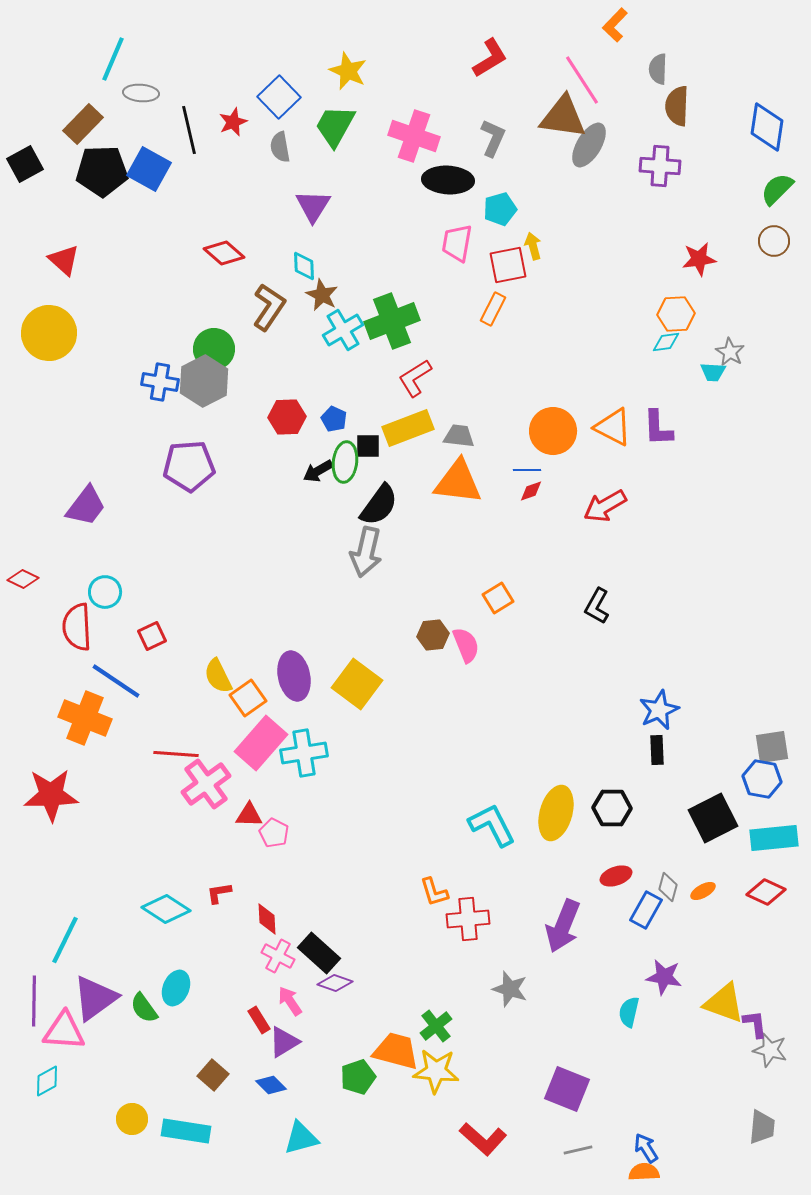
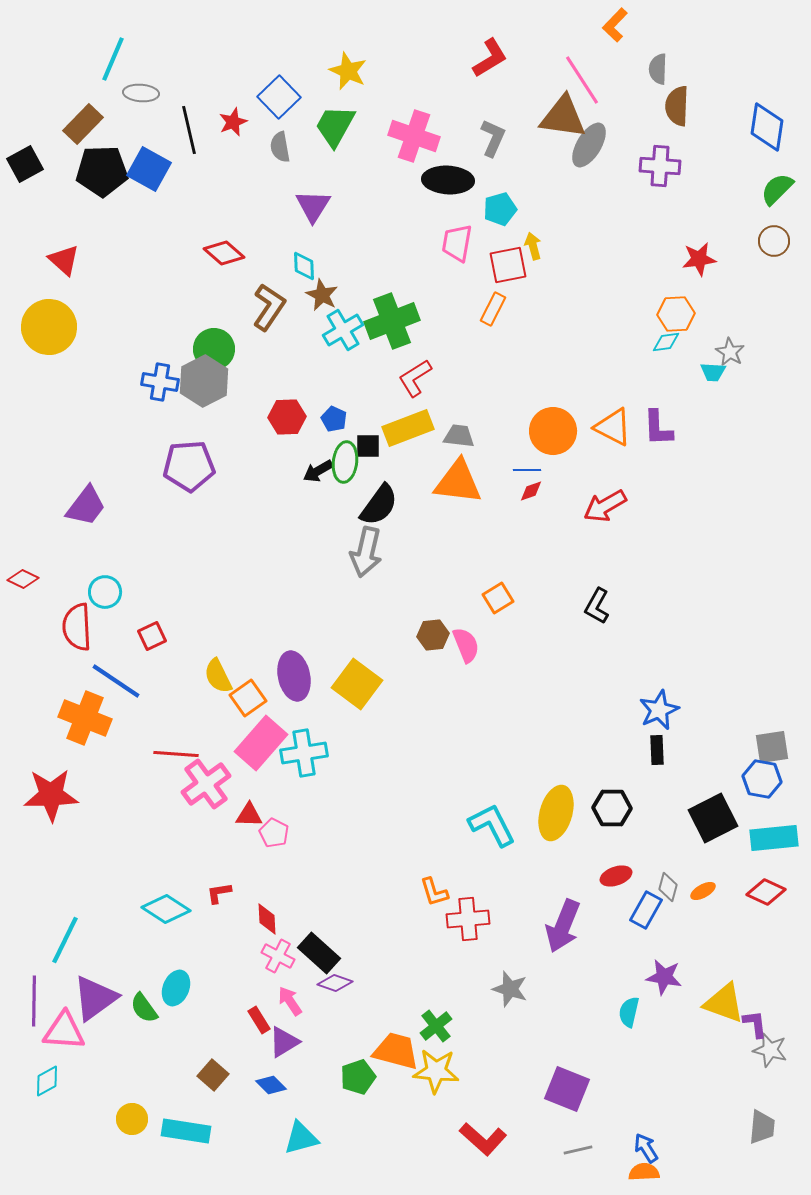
yellow circle at (49, 333): moved 6 px up
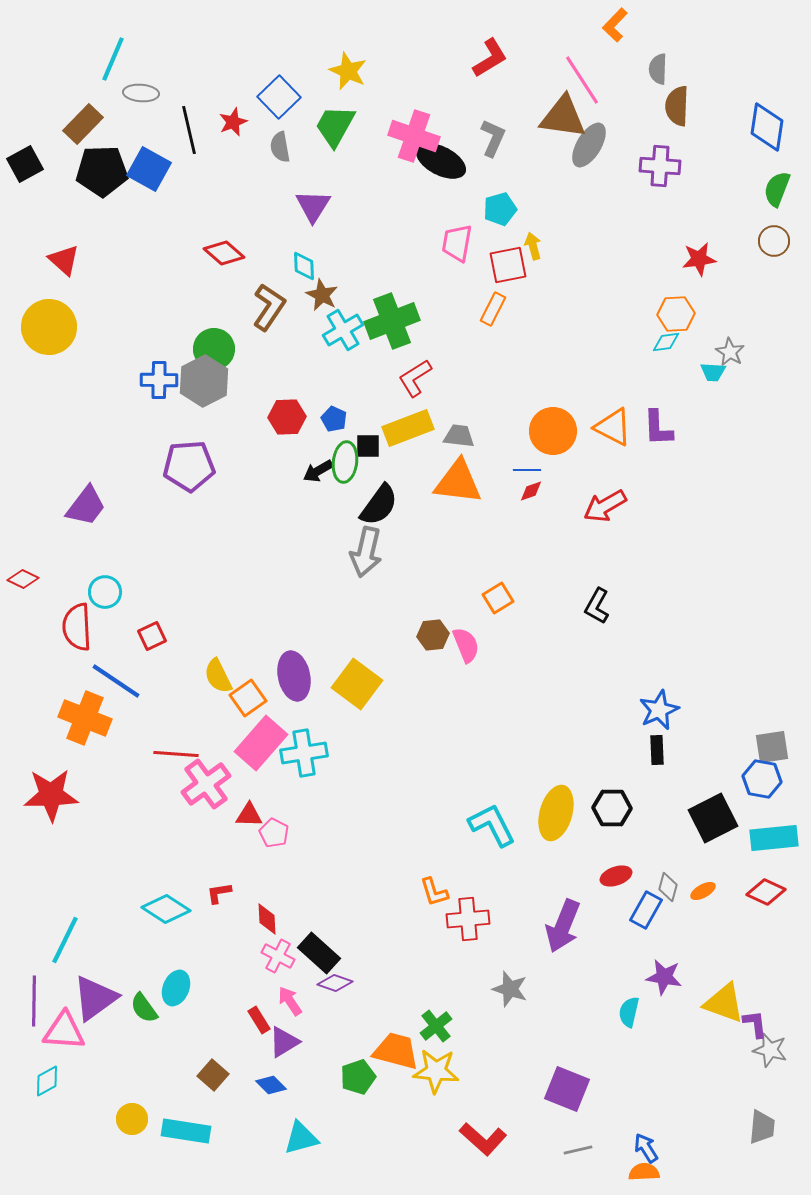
black ellipse at (448, 180): moved 7 px left, 19 px up; rotated 24 degrees clockwise
green semicircle at (777, 189): rotated 24 degrees counterclockwise
blue cross at (160, 382): moved 1 px left, 2 px up; rotated 9 degrees counterclockwise
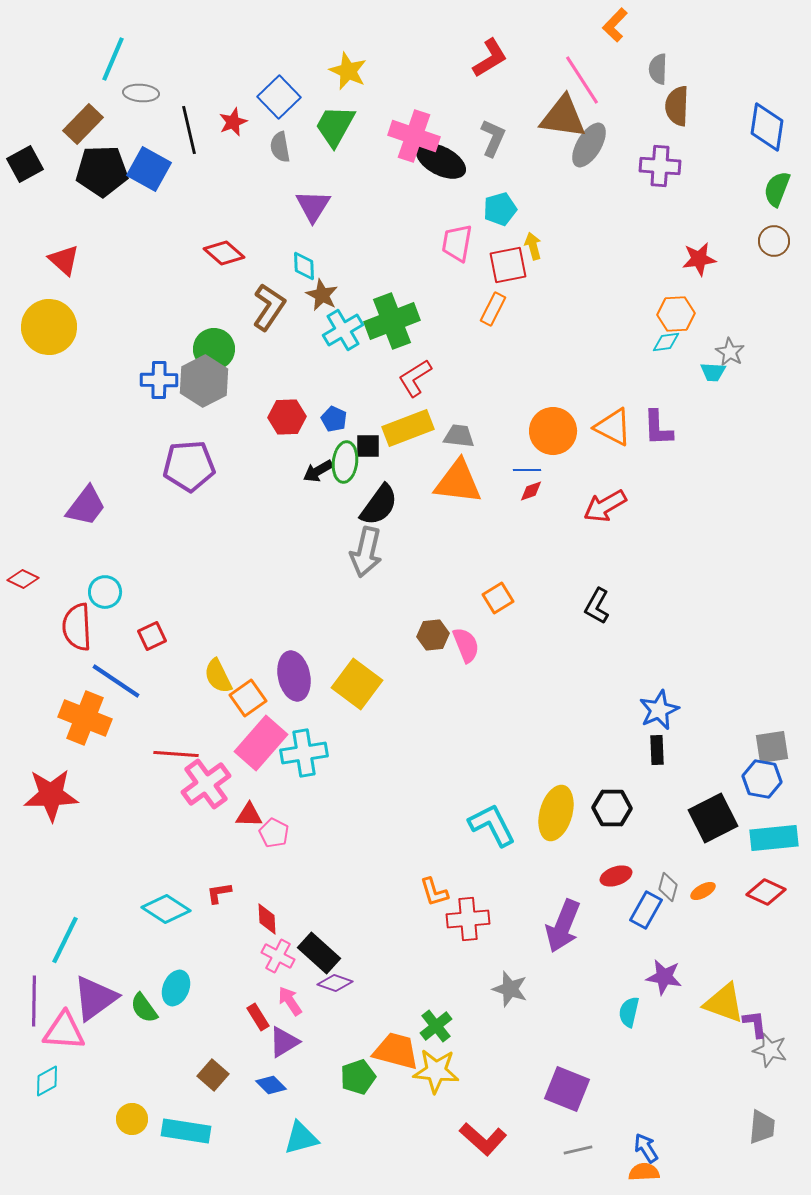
red rectangle at (259, 1020): moved 1 px left, 3 px up
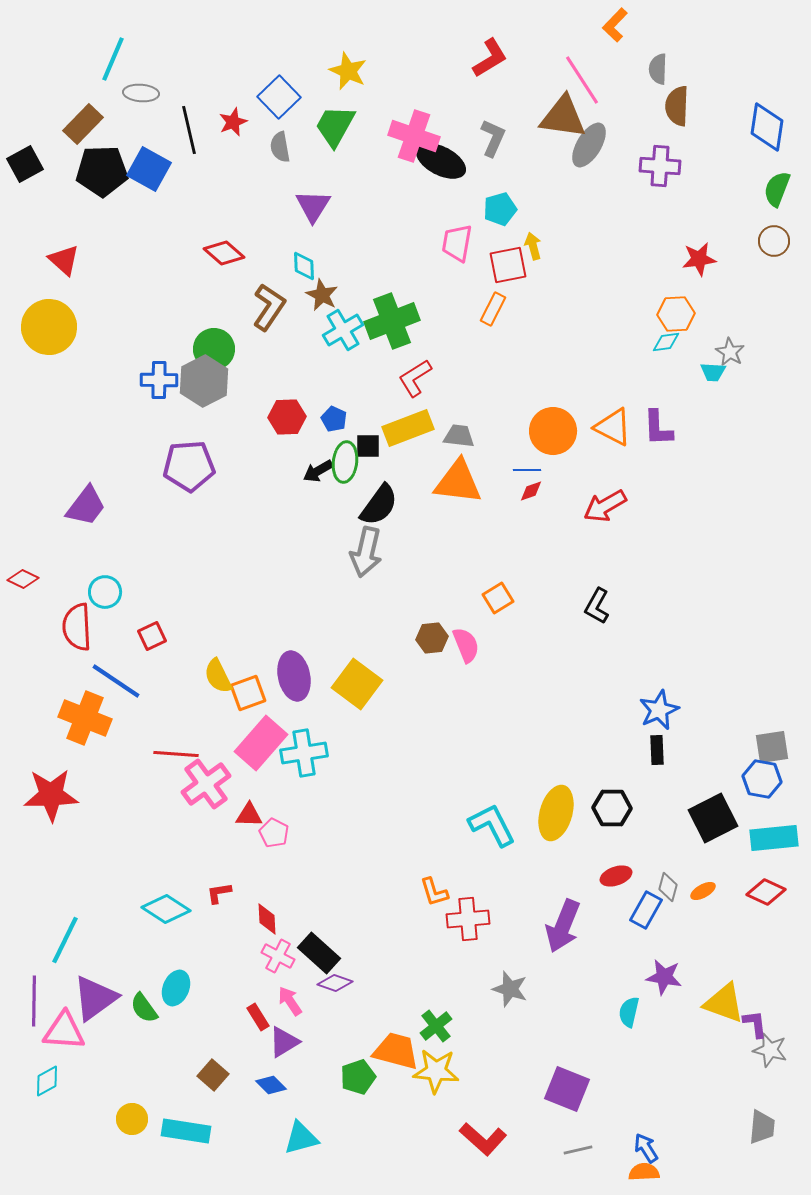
brown hexagon at (433, 635): moved 1 px left, 3 px down
orange square at (248, 698): moved 5 px up; rotated 15 degrees clockwise
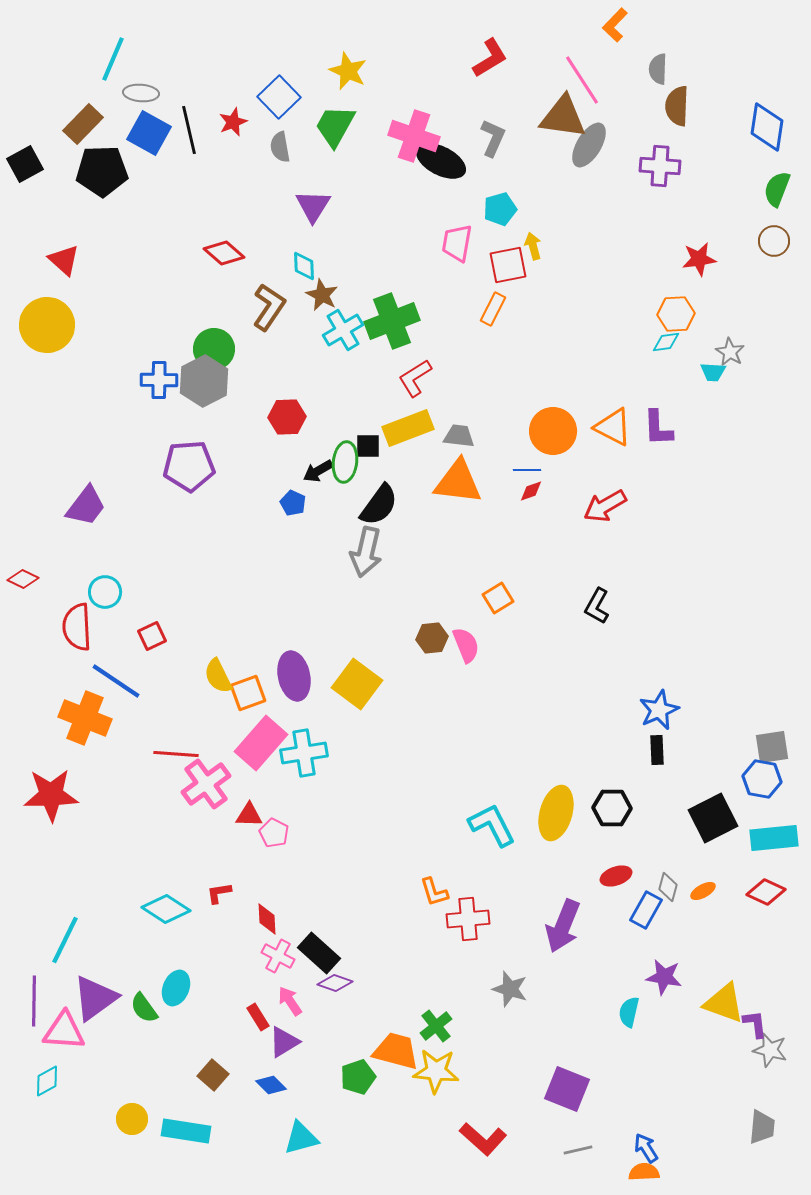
blue square at (149, 169): moved 36 px up
yellow circle at (49, 327): moved 2 px left, 2 px up
blue pentagon at (334, 419): moved 41 px left, 84 px down
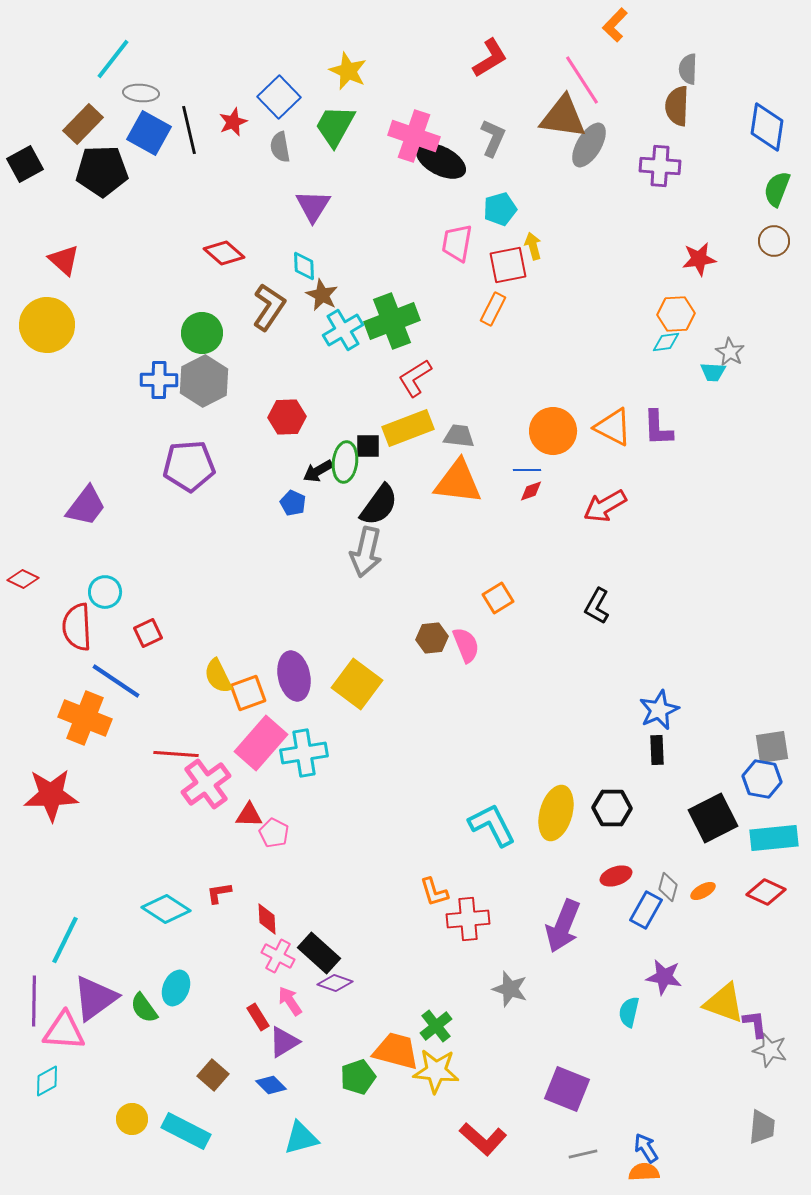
cyan line at (113, 59): rotated 15 degrees clockwise
gray semicircle at (658, 69): moved 30 px right
green circle at (214, 349): moved 12 px left, 16 px up
red square at (152, 636): moved 4 px left, 3 px up
cyan rectangle at (186, 1131): rotated 18 degrees clockwise
gray line at (578, 1150): moved 5 px right, 4 px down
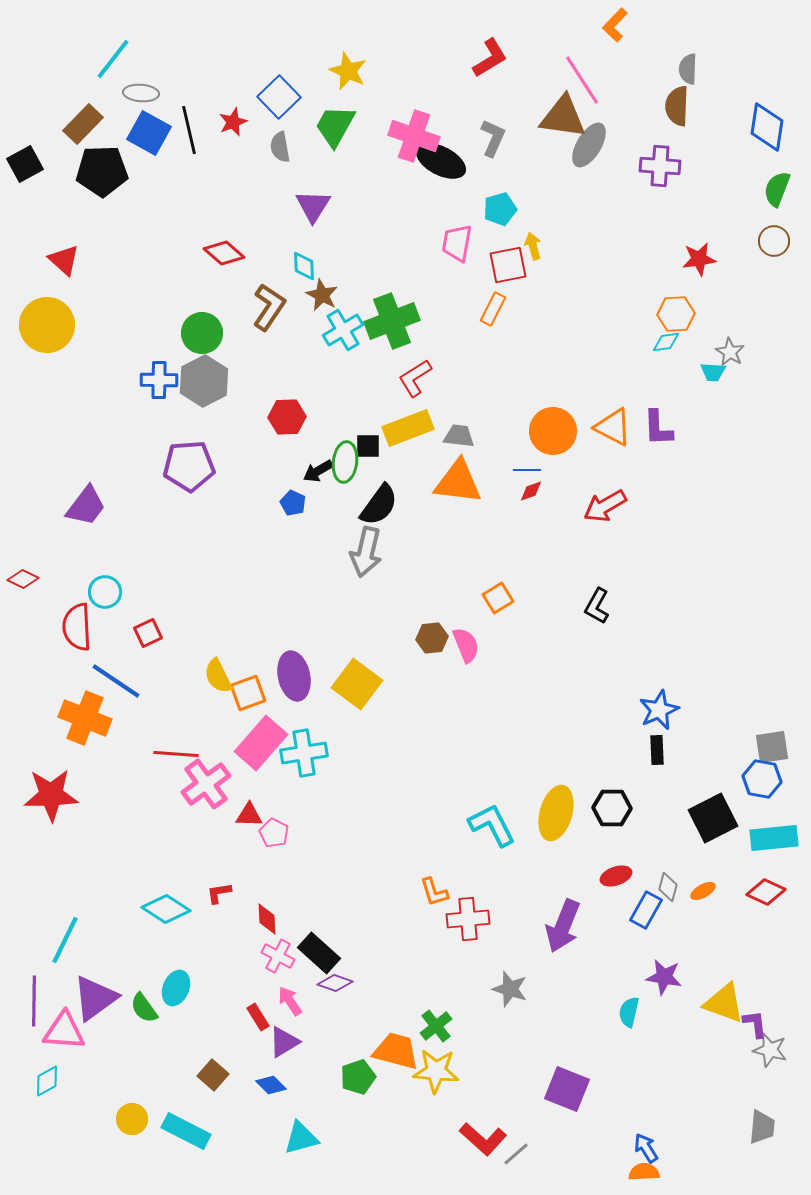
gray line at (583, 1154): moved 67 px left; rotated 28 degrees counterclockwise
